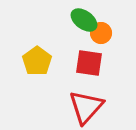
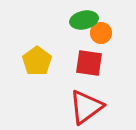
green ellipse: rotated 48 degrees counterclockwise
red triangle: rotated 12 degrees clockwise
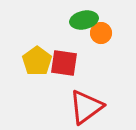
red square: moved 25 px left
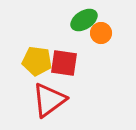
green ellipse: rotated 20 degrees counterclockwise
yellow pentagon: rotated 28 degrees counterclockwise
red triangle: moved 37 px left, 7 px up
